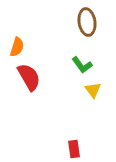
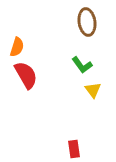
red semicircle: moved 3 px left, 2 px up
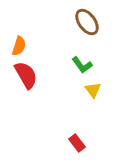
brown ellipse: rotated 28 degrees counterclockwise
orange semicircle: moved 2 px right, 1 px up
red rectangle: moved 3 px right, 6 px up; rotated 30 degrees counterclockwise
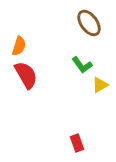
brown ellipse: moved 2 px right, 1 px down
yellow triangle: moved 7 px right, 5 px up; rotated 36 degrees clockwise
red rectangle: rotated 18 degrees clockwise
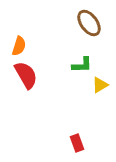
green L-shape: rotated 55 degrees counterclockwise
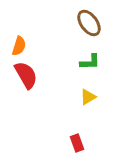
green L-shape: moved 8 px right, 3 px up
yellow triangle: moved 12 px left, 12 px down
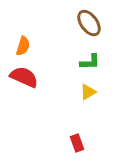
orange semicircle: moved 4 px right
red semicircle: moved 2 px left, 2 px down; rotated 36 degrees counterclockwise
yellow triangle: moved 5 px up
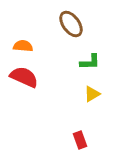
brown ellipse: moved 18 px left, 1 px down
orange semicircle: rotated 102 degrees counterclockwise
yellow triangle: moved 4 px right, 2 px down
red rectangle: moved 3 px right, 3 px up
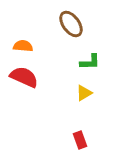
yellow triangle: moved 8 px left, 1 px up
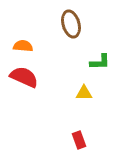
brown ellipse: rotated 20 degrees clockwise
green L-shape: moved 10 px right
yellow triangle: rotated 30 degrees clockwise
red rectangle: moved 1 px left
